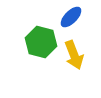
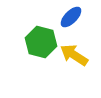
yellow arrow: rotated 144 degrees clockwise
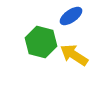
blue ellipse: moved 1 px up; rotated 10 degrees clockwise
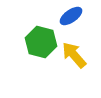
yellow arrow: rotated 16 degrees clockwise
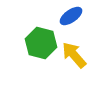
green hexagon: moved 1 px down
